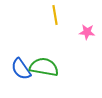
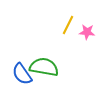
yellow line: moved 13 px right, 10 px down; rotated 36 degrees clockwise
blue semicircle: moved 1 px right, 5 px down
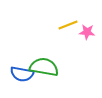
yellow line: rotated 42 degrees clockwise
blue semicircle: rotated 45 degrees counterclockwise
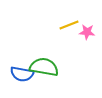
yellow line: moved 1 px right
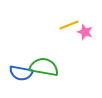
pink star: moved 2 px left; rotated 14 degrees clockwise
blue semicircle: moved 1 px left, 1 px up
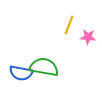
yellow line: rotated 48 degrees counterclockwise
pink star: moved 3 px right, 5 px down; rotated 14 degrees counterclockwise
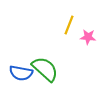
green semicircle: moved 1 px right, 2 px down; rotated 32 degrees clockwise
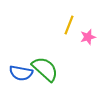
pink star: rotated 21 degrees counterclockwise
